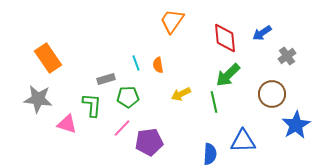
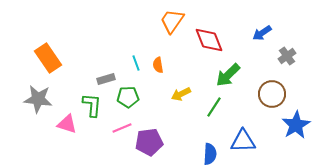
red diamond: moved 16 px left, 2 px down; rotated 16 degrees counterclockwise
green line: moved 5 px down; rotated 45 degrees clockwise
pink line: rotated 24 degrees clockwise
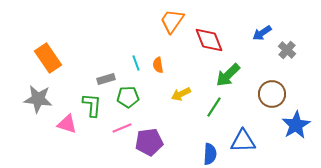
gray cross: moved 6 px up; rotated 12 degrees counterclockwise
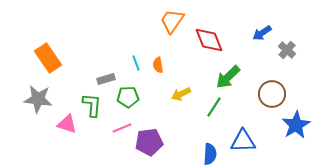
green arrow: moved 2 px down
